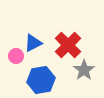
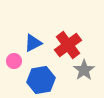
red cross: rotated 8 degrees clockwise
pink circle: moved 2 px left, 5 px down
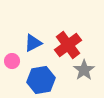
pink circle: moved 2 px left
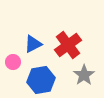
blue triangle: moved 1 px down
pink circle: moved 1 px right, 1 px down
gray star: moved 5 px down
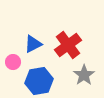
blue hexagon: moved 2 px left, 1 px down
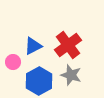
blue triangle: moved 2 px down
gray star: moved 13 px left; rotated 20 degrees counterclockwise
blue hexagon: rotated 20 degrees counterclockwise
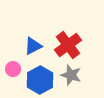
pink circle: moved 7 px down
blue hexagon: moved 1 px right, 1 px up
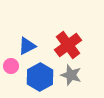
blue triangle: moved 6 px left
pink circle: moved 2 px left, 3 px up
blue hexagon: moved 3 px up
